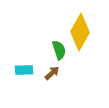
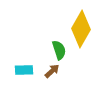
yellow diamond: moved 1 px right, 3 px up
brown arrow: moved 2 px up
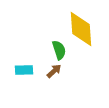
yellow diamond: rotated 33 degrees counterclockwise
brown arrow: moved 2 px right
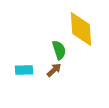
brown arrow: moved 1 px up
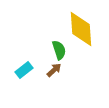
cyan rectangle: rotated 36 degrees counterclockwise
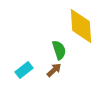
yellow diamond: moved 3 px up
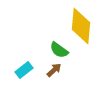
yellow diamond: rotated 9 degrees clockwise
green semicircle: rotated 144 degrees clockwise
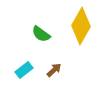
yellow diamond: rotated 24 degrees clockwise
green semicircle: moved 18 px left, 16 px up
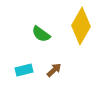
cyan rectangle: rotated 24 degrees clockwise
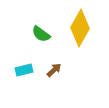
yellow diamond: moved 1 px left, 2 px down
